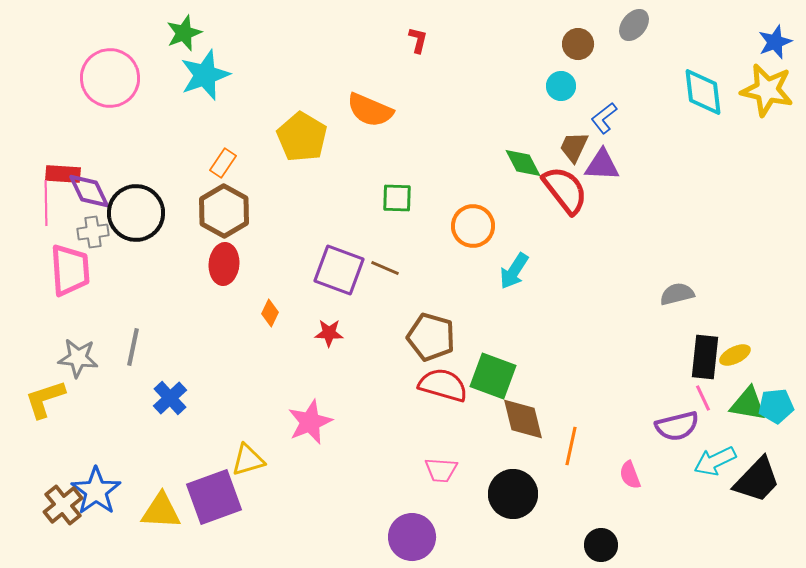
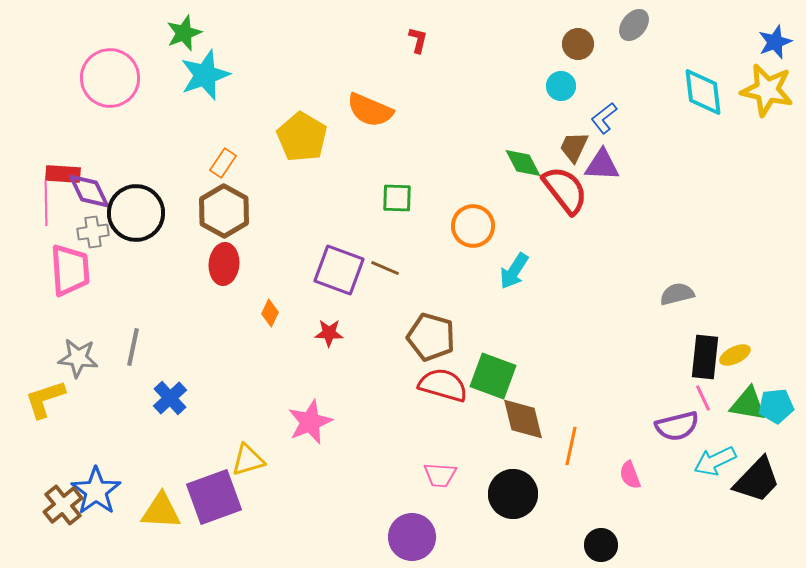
pink trapezoid at (441, 470): moved 1 px left, 5 px down
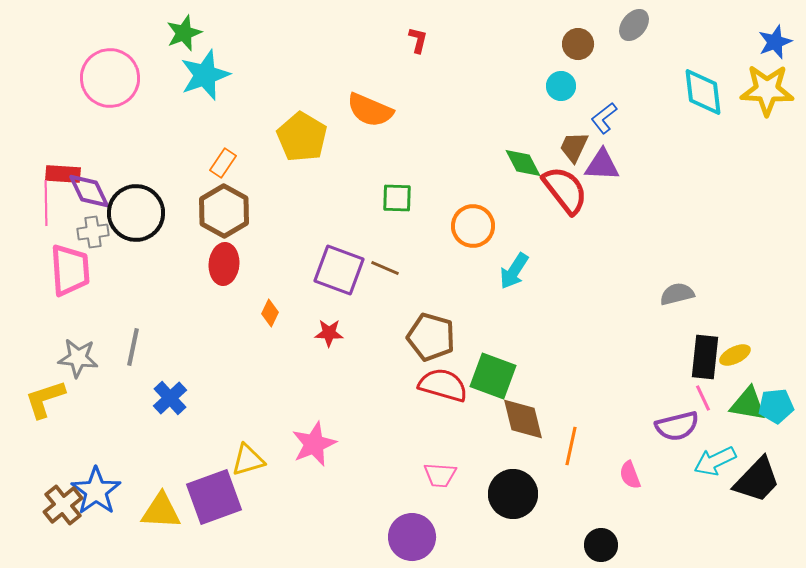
yellow star at (767, 90): rotated 10 degrees counterclockwise
pink star at (310, 422): moved 4 px right, 22 px down
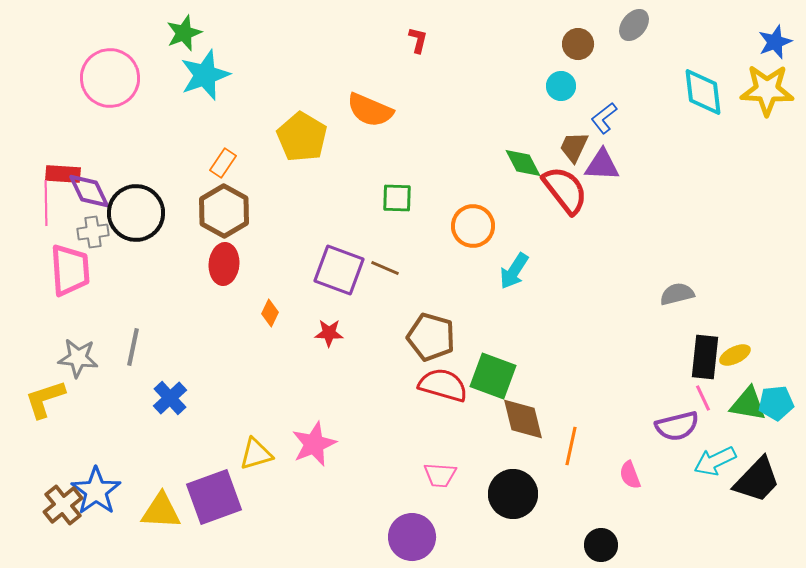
cyan pentagon at (776, 406): moved 3 px up
yellow triangle at (248, 460): moved 8 px right, 6 px up
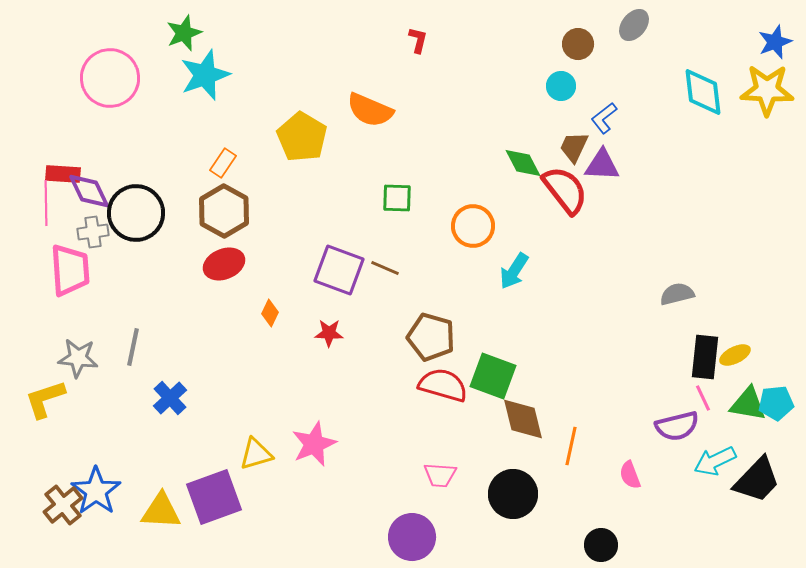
red ellipse at (224, 264): rotated 63 degrees clockwise
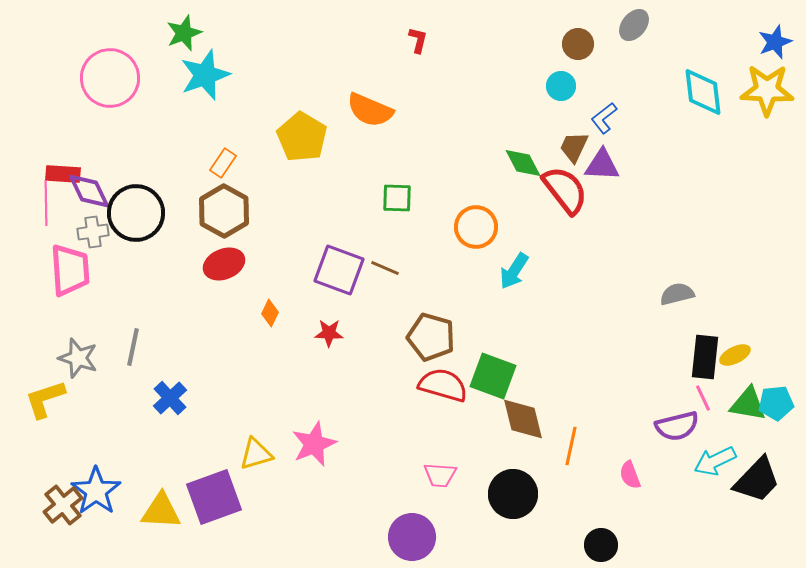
orange circle at (473, 226): moved 3 px right, 1 px down
gray star at (78, 358): rotated 12 degrees clockwise
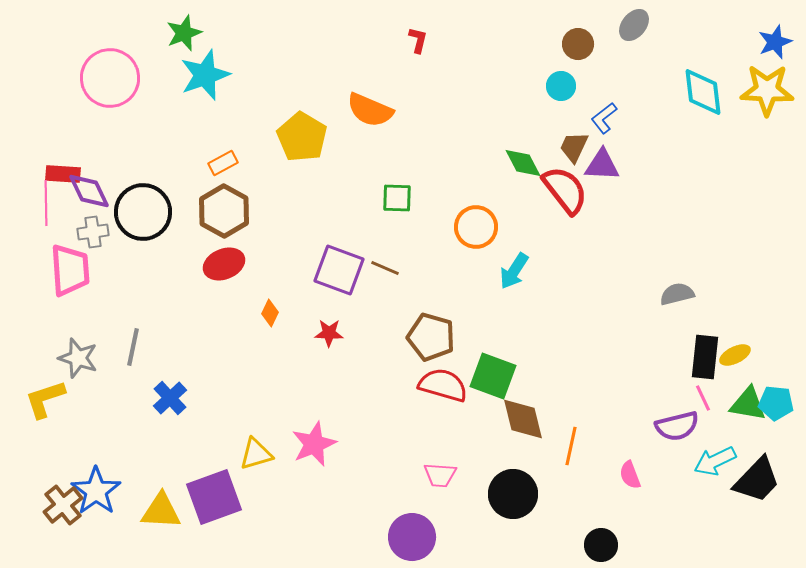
orange rectangle at (223, 163): rotated 28 degrees clockwise
black circle at (136, 213): moved 7 px right, 1 px up
cyan pentagon at (776, 403): rotated 12 degrees clockwise
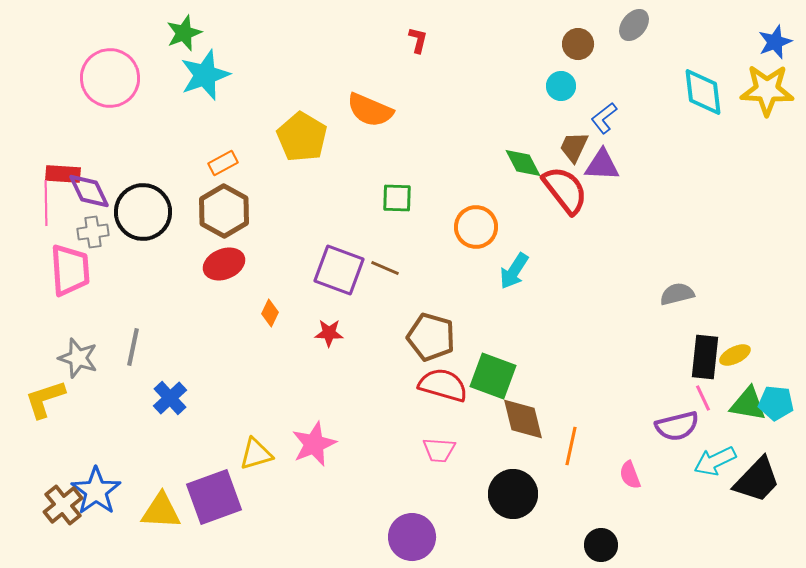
pink trapezoid at (440, 475): moved 1 px left, 25 px up
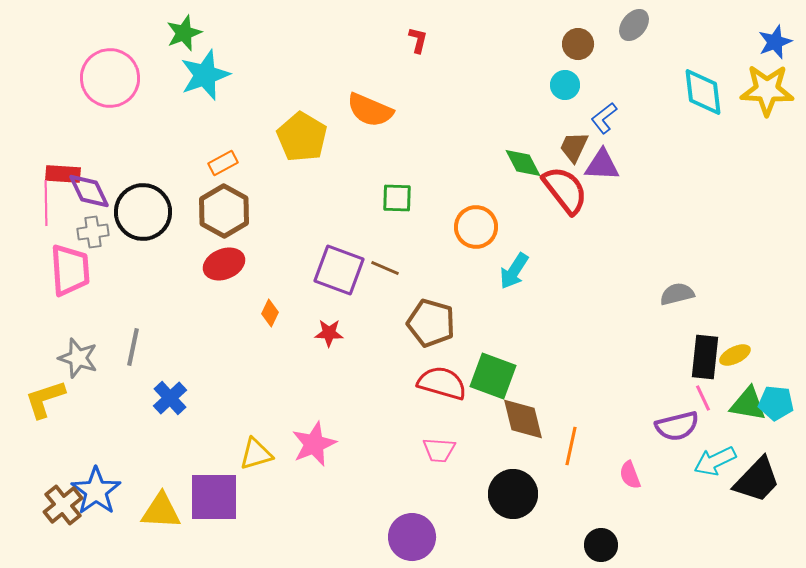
cyan circle at (561, 86): moved 4 px right, 1 px up
brown pentagon at (431, 337): moved 14 px up
red semicircle at (443, 385): moved 1 px left, 2 px up
purple square at (214, 497): rotated 20 degrees clockwise
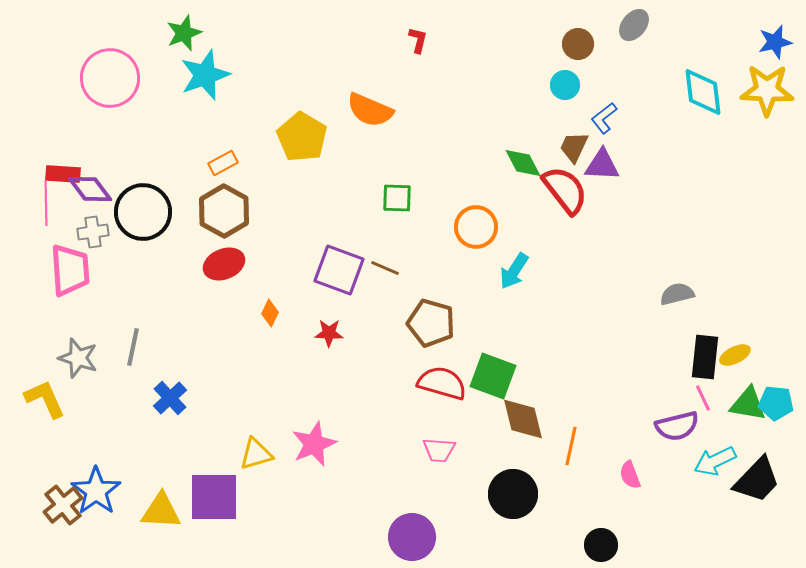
blue star at (775, 42): rotated 8 degrees clockwise
purple diamond at (89, 191): moved 1 px right, 2 px up; rotated 12 degrees counterclockwise
yellow L-shape at (45, 399): rotated 84 degrees clockwise
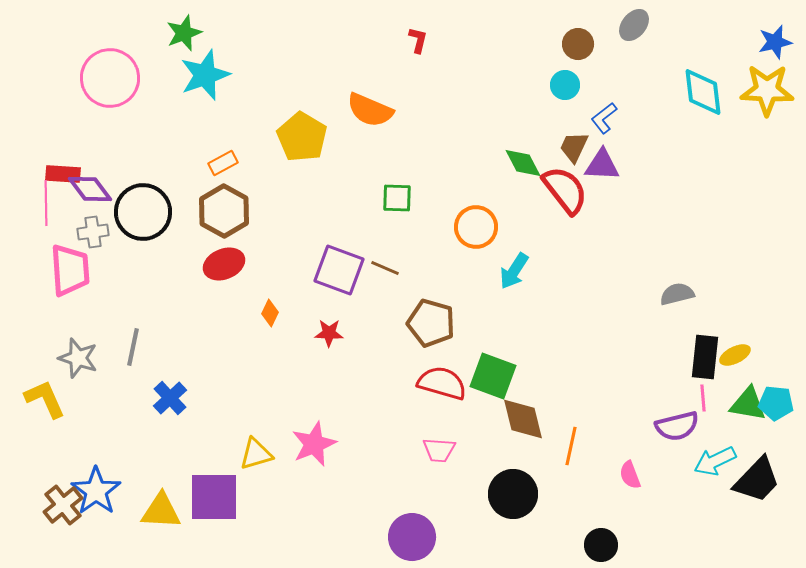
pink line at (703, 398): rotated 20 degrees clockwise
